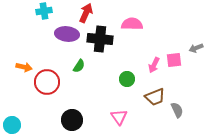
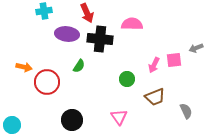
red arrow: moved 1 px right; rotated 132 degrees clockwise
gray semicircle: moved 9 px right, 1 px down
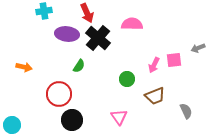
black cross: moved 2 px left, 1 px up; rotated 35 degrees clockwise
gray arrow: moved 2 px right
red circle: moved 12 px right, 12 px down
brown trapezoid: moved 1 px up
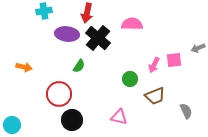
red arrow: rotated 36 degrees clockwise
green circle: moved 3 px right
pink triangle: rotated 42 degrees counterclockwise
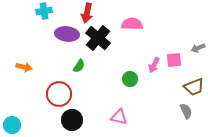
brown trapezoid: moved 39 px right, 9 px up
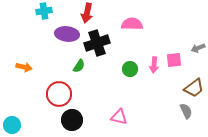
black cross: moved 1 px left, 5 px down; rotated 30 degrees clockwise
pink arrow: rotated 21 degrees counterclockwise
green circle: moved 10 px up
brown trapezoid: moved 1 px down; rotated 15 degrees counterclockwise
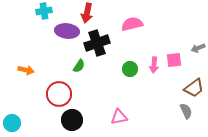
pink semicircle: rotated 15 degrees counterclockwise
purple ellipse: moved 3 px up
orange arrow: moved 2 px right, 3 px down
pink triangle: rotated 24 degrees counterclockwise
cyan circle: moved 2 px up
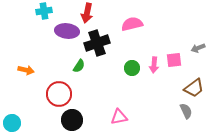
green circle: moved 2 px right, 1 px up
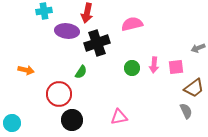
pink square: moved 2 px right, 7 px down
green semicircle: moved 2 px right, 6 px down
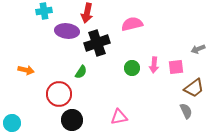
gray arrow: moved 1 px down
